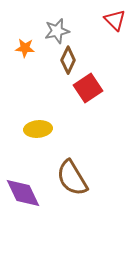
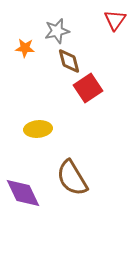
red triangle: rotated 20 degrees clockwise
brown diamond: moved 1 px right, 1 px down; rotated 40 degrees counterclockwise
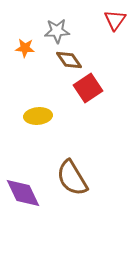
gray star: rotated 10 degrees clockwise
brown diamond: moved 1 px up; rotated 20 degrees counterclockwise
yellow ellipse: moved 13 px up
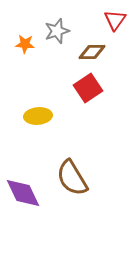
gray star: rotated 15 degrees counterclockwise
orange star: moved 4 px up
brown diamond: moved 23 px right, 8 px up; rotated 56 degrees counterclockwise
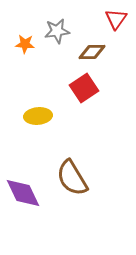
red triangle: moved 1 px right, 1 px up
gray star: rotated 10 degrees clockwise
red square: moved 4 px left
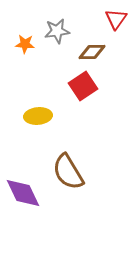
red square: moved 1 px left, 2 px up
brown semicircle: moved 4 px left, 6 px up
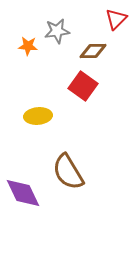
red triangle: rotated 10 degrees clockwise
orange star: moved 3 px right, 2 px down
brown diamond: moved 1 px right, 1 px up
red square: rotated 20 degrees counterclockwise
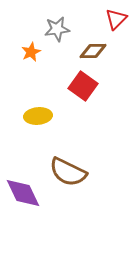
gray star: moved 2 px up
orange star: moved 3 px right, 6 px down; rotated 30 degrees counterclockwise
brown semicircle: rotated 33 degrees counterclockwise
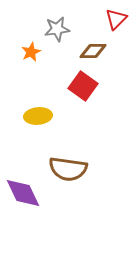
brown semicircle: moved 3 px up; rotated 18 degrees counterclockwise
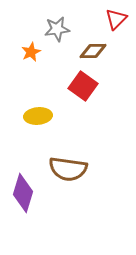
purple diamond: rotated 42 degrees clockwise
